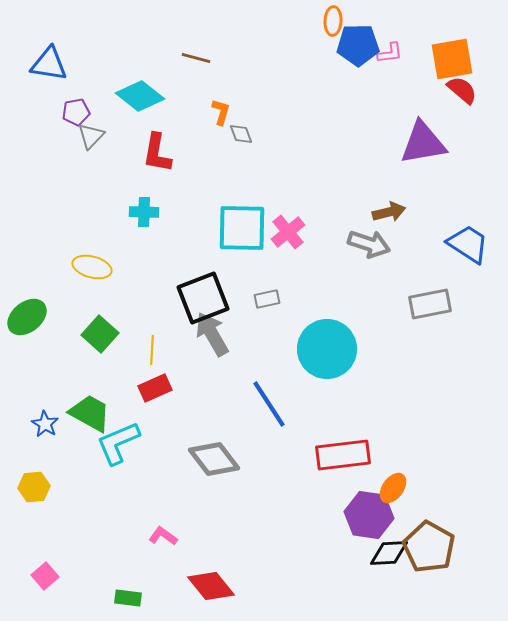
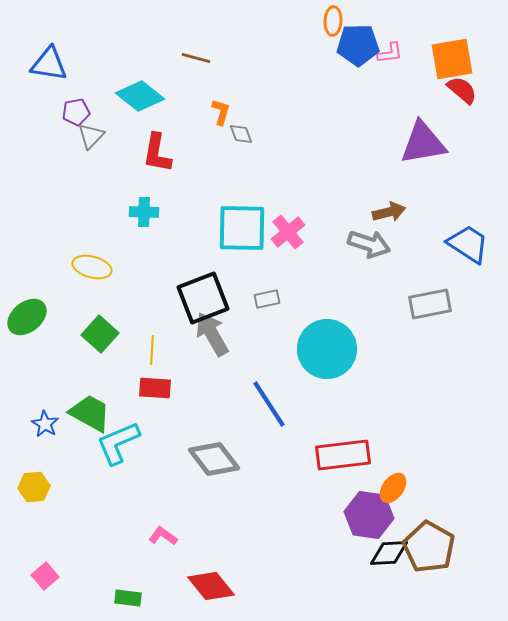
red rectangle at (155, 388): rotated 28 degrees clockwise
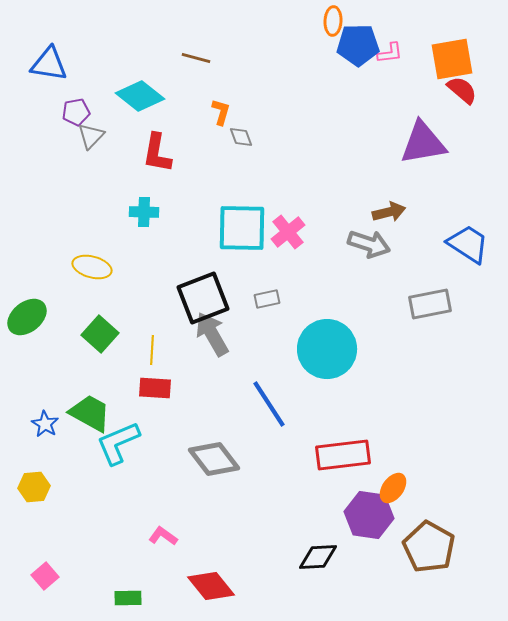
gray diamond at (241, 134): moved 3 px down
black diamond at (389, 553): moved 71 px left, 4 px down
green rectangle at (128, 598): rotated 8 degrees counterclockwise
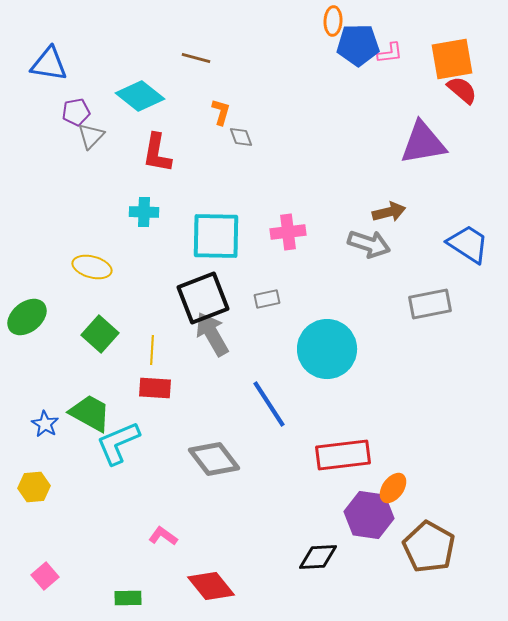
cyan square at (242, 228): moved 26 px left, 8 px down
pink cross at (288, 232): rotated 32 degrees clockwise
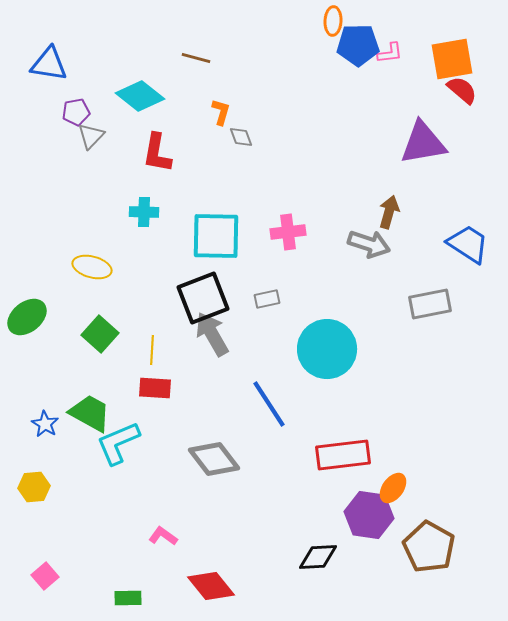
brown arrow at (389, 212): rotated 60 degrees counterclockwise
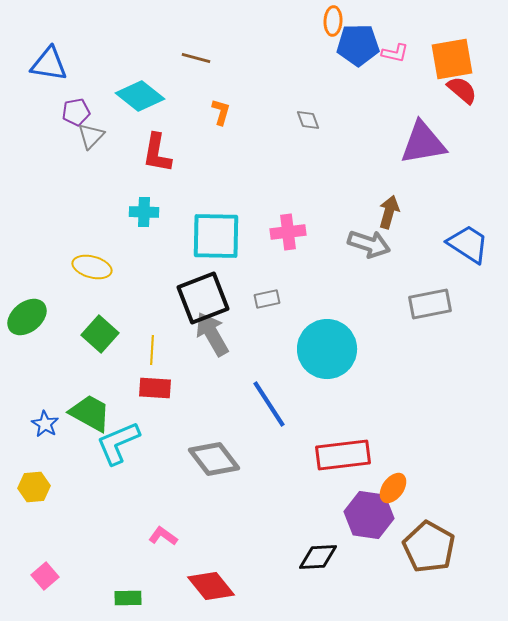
pink L-shape at (390, 53): moved 5 px right; rotated 20 degrees clockwise
gray diamond at (241, 137): moved 67 px right, 17 px up
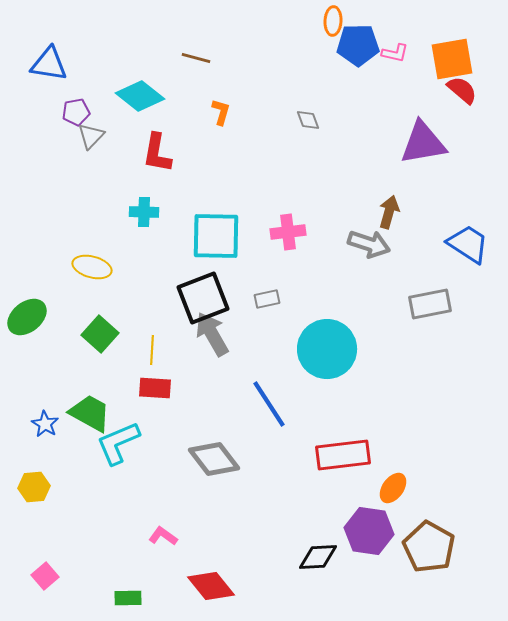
purple hexagon at (369, 515): moved 16 px down
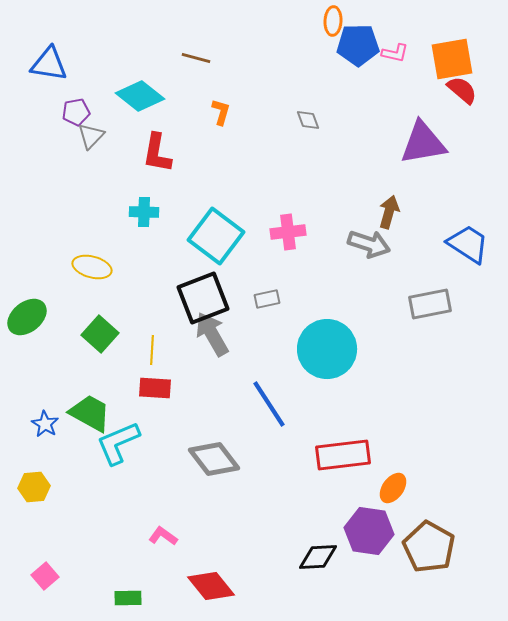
cyan square at (216, 236): rotated 36 degrees clockwise
